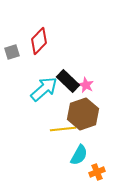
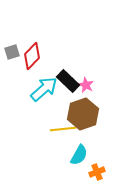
red diamond: moved 7 px left, 15 px down
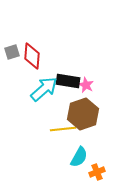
red diamond: rotated 40 degrees counterclockwise
black rectangle: rotated 35 degrees counterclockwise
cyan semicircle: moved 2 px down
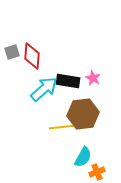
pink star: moved 7 px right, 7 px up
brown hexagon: rotated 12 degrees clockwise
yellow line: moved 1 px left, 2 px up
cyan semicircle: moved 4 px right
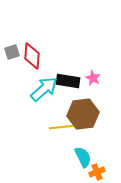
cyan semicircle: rotated 55 degrees counterclockwise
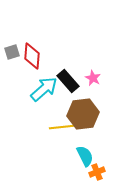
black rectangle: rotated 40 degrees clockwise
cyan semicircle: moved 2 px right, 1 px up
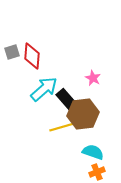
black rectangle: moved 1 px left, 19 px down
yellow line: rotated 10 degrees counterclockwise
cyan semicircle: moved 8 px right, 4 px up; rotated 45 degrees counterclockwise
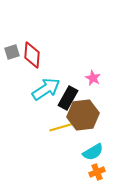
red diamond: moved 1 px up
cyan arrow: moved 2 px right; rotated 8 degrees clockwise
black rectangle: moved 1 px right, 2 px up; rotated 70 degrees clockwise
brown hexagon: moved 1 px down
cyan semicircle: rotated 130 degrees clockwise
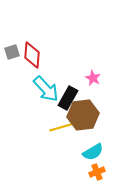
cyan arrow: rotated 80 degrees clockwise
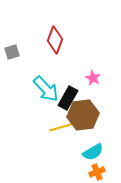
red diamond: moved 23 px right, 15 px up; rotated 16 degrees clockwise
